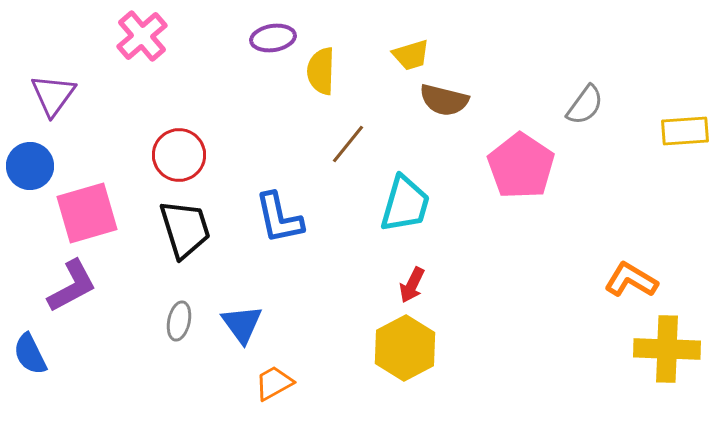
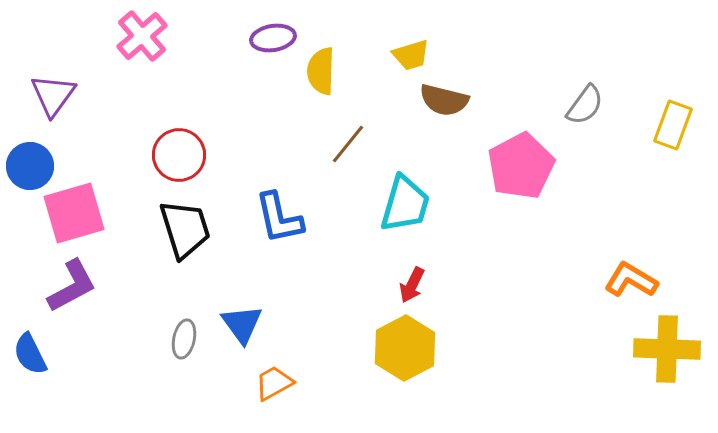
yellow rectangle: moved 12 px left, 6 px up; rotated 66 degrees counterclockwise
pink pentagon: rotated 10 degrees clockwise
pink square: moved 13 px left
gray ellipse: moved 5 px right, 18 px down
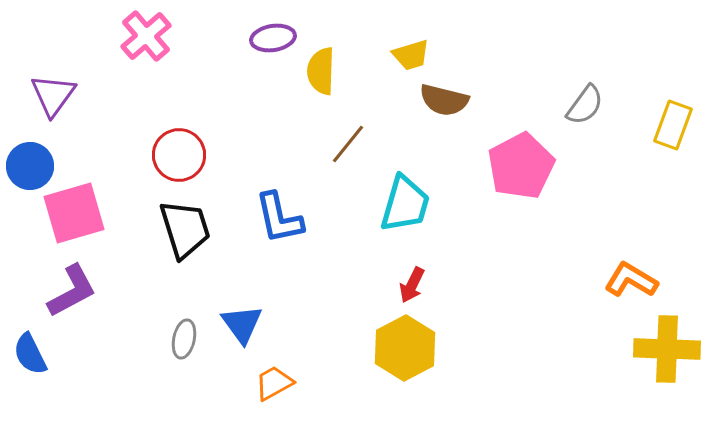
pink cross: moved 4 px right
purple L-shape: moved 5 px down
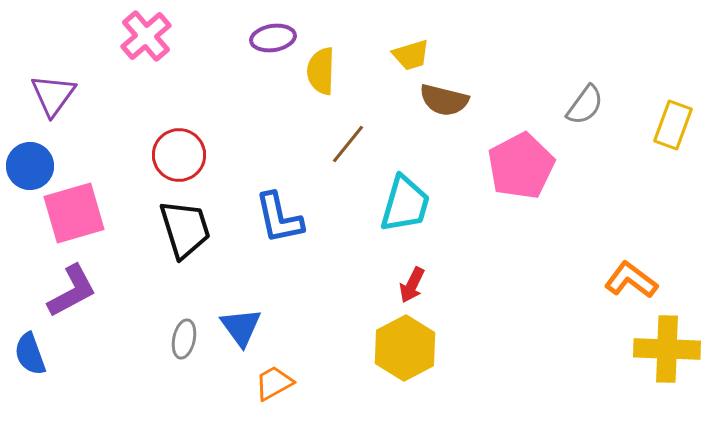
orange L-shape: rotated 6 degrees clockwise
blue triangle: moved 1 px left, 3 px down
blue semicircle: rotated 6 degrees clockwise
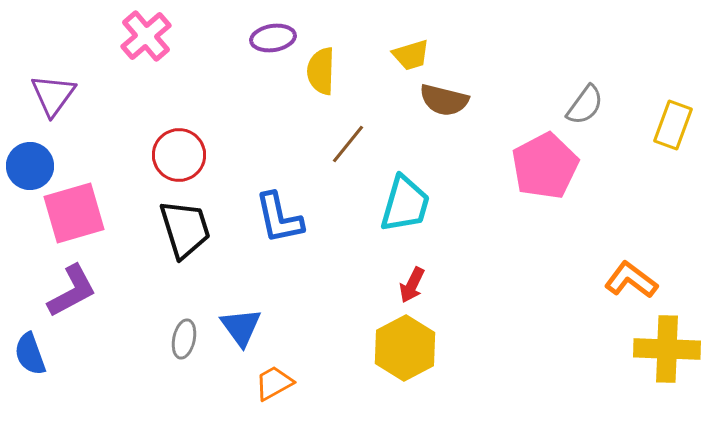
pink pentagon: moved 24 px right
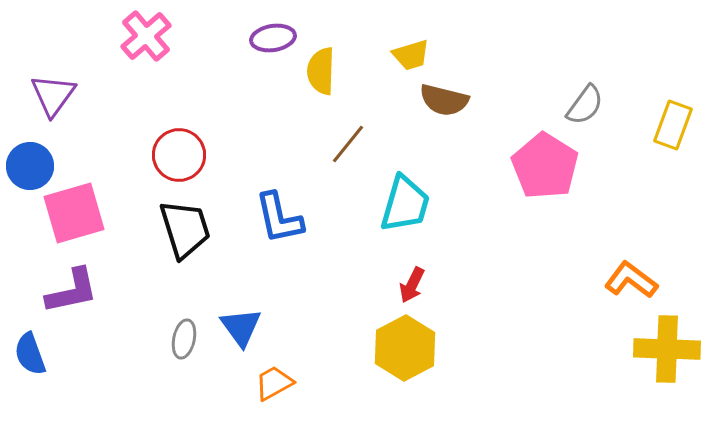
pink pentagon: rotated 12 degrees counterclockwise
purple L-shape: rotated 16 degrees clockwise
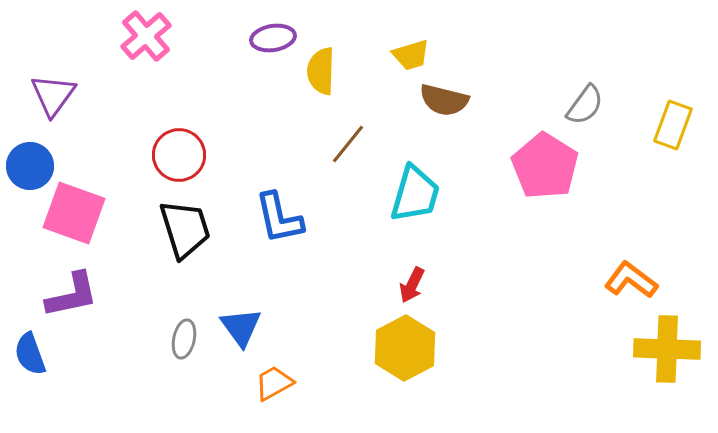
cyan trapezoid: moved 10 px right, 10 px up
pink square: rotated 36 degrees clockwise
purple L-shape: moved 4 px down
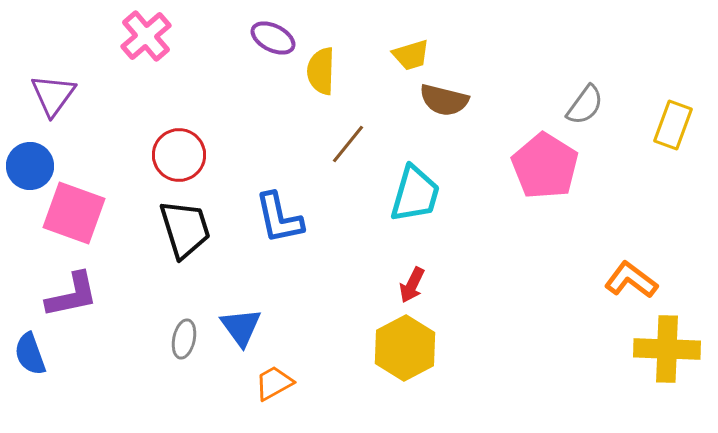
purple ellipse: rotated 36 degrees clockwise
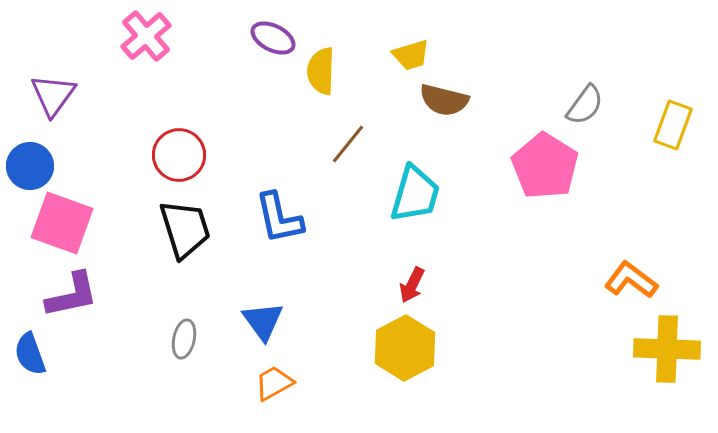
pink square: moved 12 px left, 10 px down
blue triangle: moved 22 px right, 6 px up
